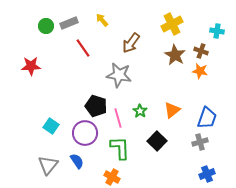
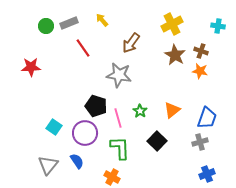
cyan cross: moved 1 px right, 5 px up
red star: moved 1 px down
cyan square: moved 3 px right, 1 px down
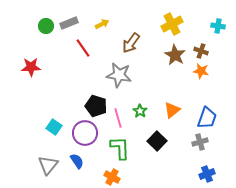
yellow arrow: moved 4 px down; rotated 104 degrees clockwise
orange star: moved 1 px right
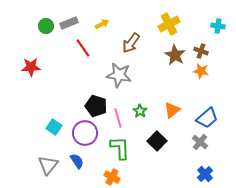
yellow cross: moved 3 px left
blue trapezoid: rotated 30 degrees clockwise
gray cross: rotated 35 degrees counterclockwise
blue cross: moved 2 px left; rotated 21 degrees counterclockwise
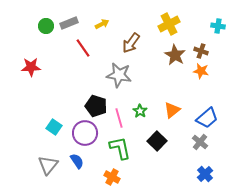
pink line: moved 1 px right
green L-shape: rotated 10 degrees counterclockwise
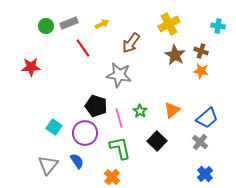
orange cross: rotated 14 degrees clockwise
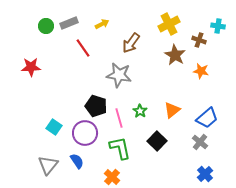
brown cross: moved 2 px left, 11 px up
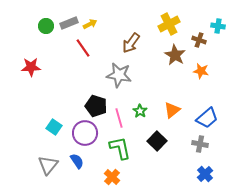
yellow arrow: moved 12 px left
gray cross: moved 2 px down; rotated 28 degrees counterclockwise
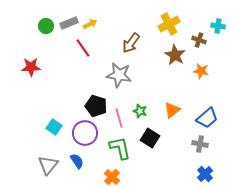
green star: rotated 16 degrees counterclockwise
black square: moved 7 px left, 3 px up; rotated 12 degrees counterclockwise
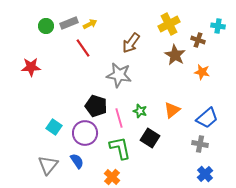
brown cross: moved 1 px left
orange star: moved 1 px right, 1 px down
